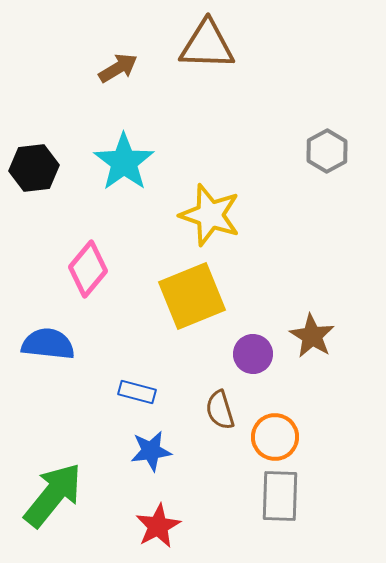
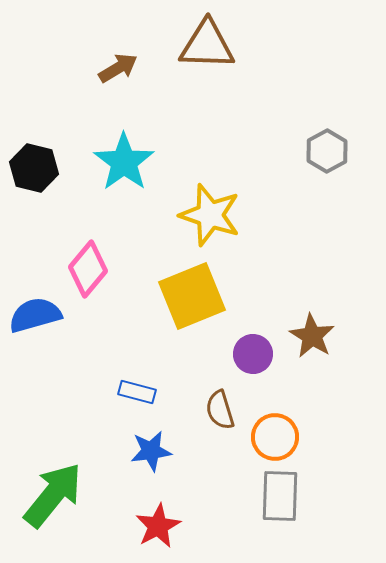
black hexagon: rotated 21 degrees clockwise
blue semicircle: moved 13 px left, 29 px up; rotated 22 degrees counterclockwise
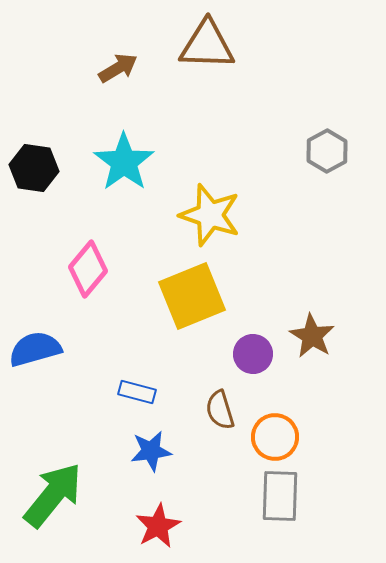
black hexagon: rotated 6 degrees counterclockwise
blue semicircle: moved 34 px down
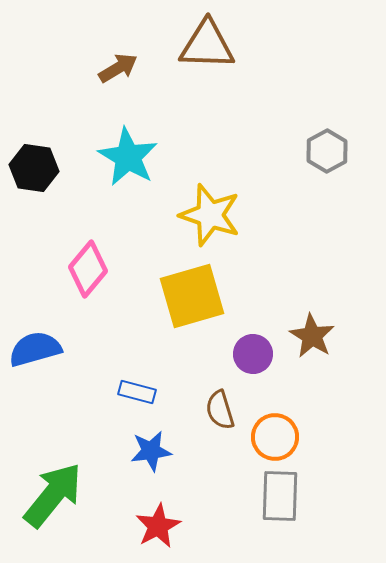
cyan star: moved 4 px right, 5 px up; rotated 6 degrees counterclockwise
yellow square: rotated 6 degrees clockwise
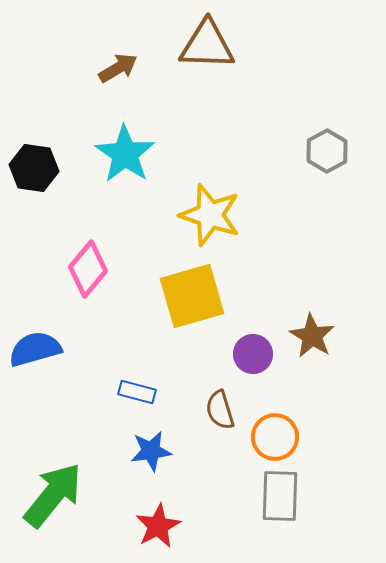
cyan star: moved 3 px left, 3 px up; rotated 4 degrees clockwise
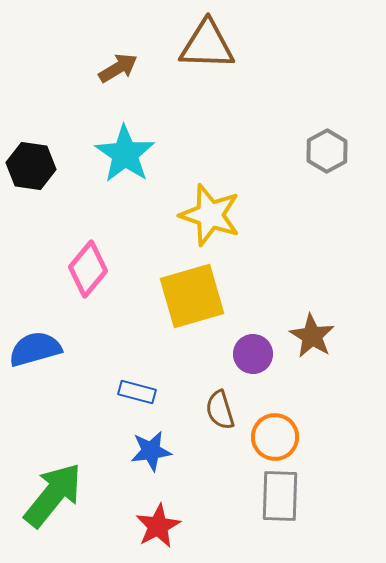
black hexagon: moved 3 px left, 2 px up
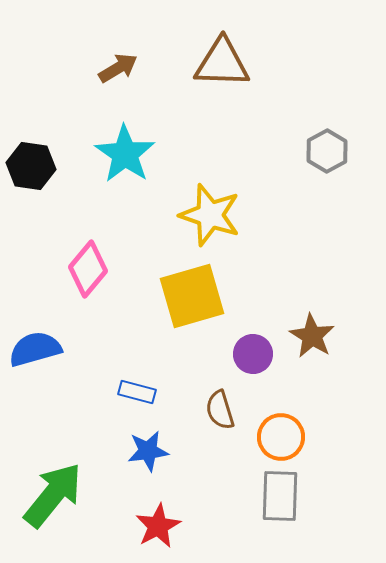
brown triangle: moved 15 px right, 18 px down
orange circle: moved 6 px right
blue star: moved 3 px left
